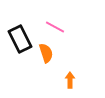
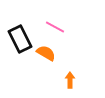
orange semicircle: rotated 42 degrees counterclockwise
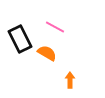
orange semicircle: moved 1 px right
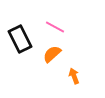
orange semicircle: moved 5 px right, 1 px down; rotated 72 degrees counterclockwise
orange arrow: moved 4 px right, 4 px up; rotated 21 degrees counterclockwise
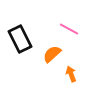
pink line: moved 14 px right, 2 px down
orange arrow: moved 3 px left, 2 px up
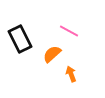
pink line: moved 2 px down
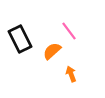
pink line: rotated 24 degrees clockwise
orange semicircle: moved 3 px up
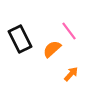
orange semicircle: moved 2 px up
orange arrow: rotated 63 degrees clockwise
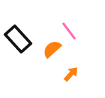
black rectangle: moved 2 px left; rotated 16 degrees counterclockwise
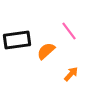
black rectangle: moved 1 px left, 1 px down; rotated 56 degrees counterclockwise
orange semicircle: moved 6 px left, 2 px down
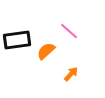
pink line: rotated 12 degrees counterclockwise
